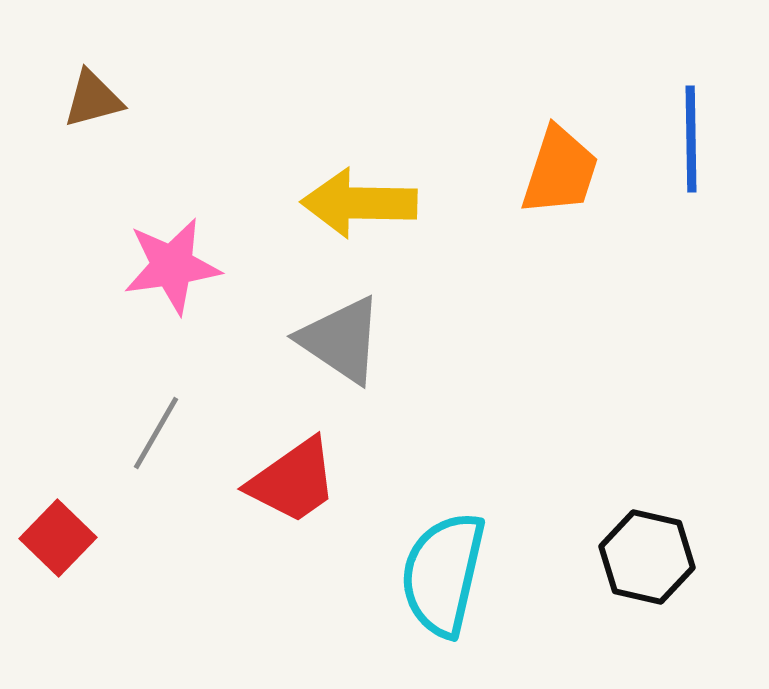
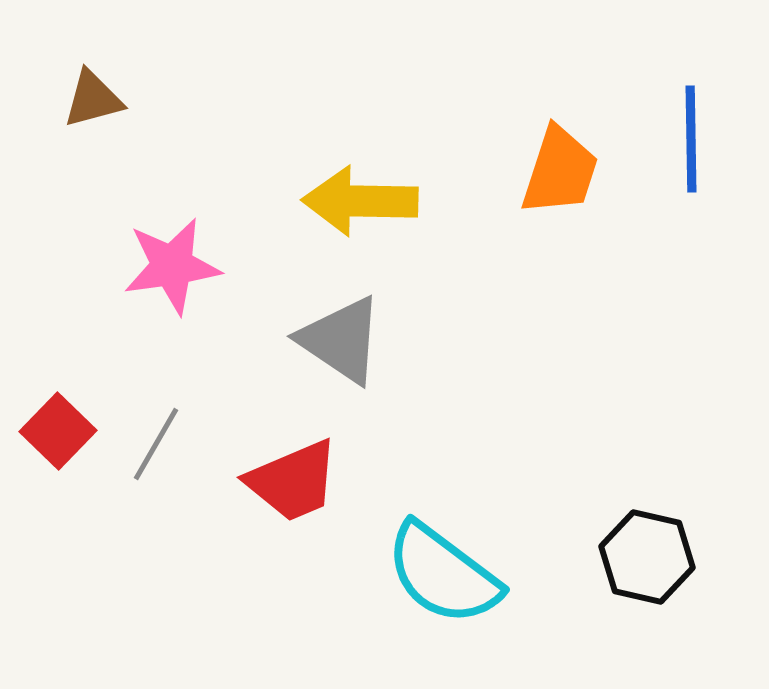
yellow arrow: moved 1 px right, 2 px up
gray line: moved 11 px down
red trapezoid: rotated 12 degrees clockwise
red square: moved 107 px up
cyan semicircle: rotated 66 degrees counterclockwise
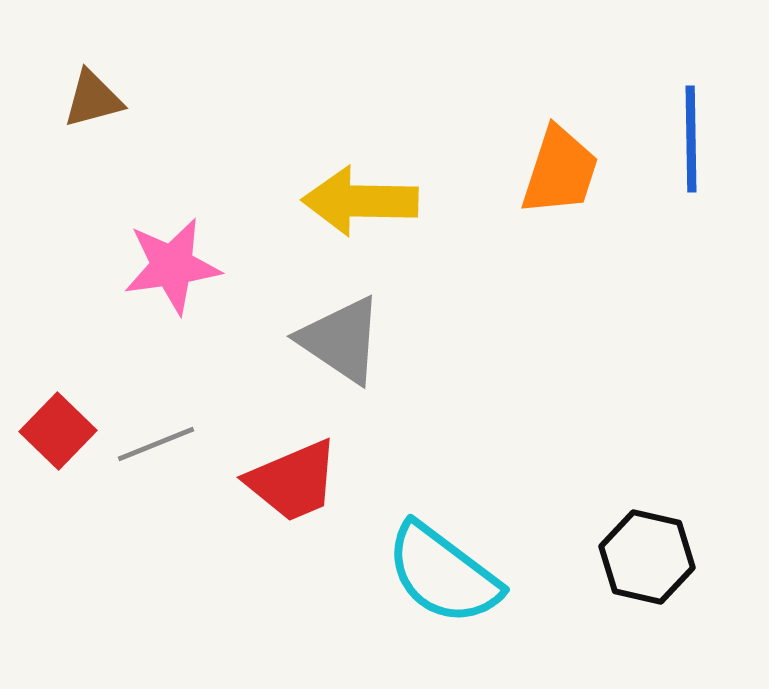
gray line: rotated 38 degrees clockwise
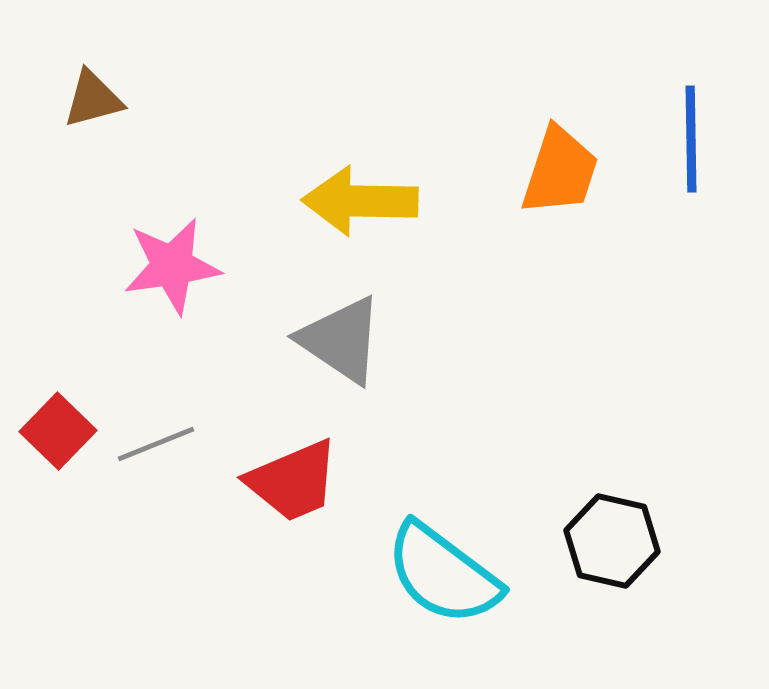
black hexagon: moved 35 px left, 16 px up
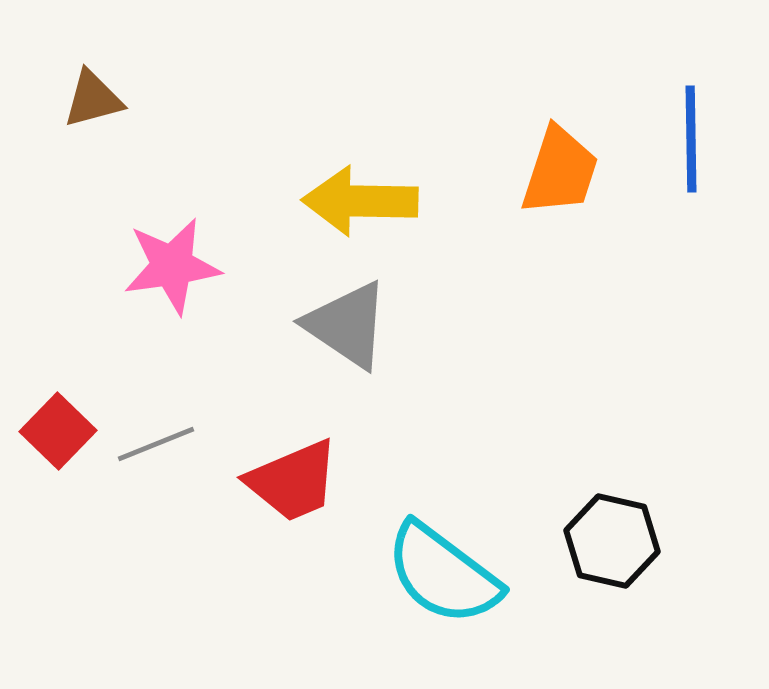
gray triangle: moved 6 px right, 15 px up
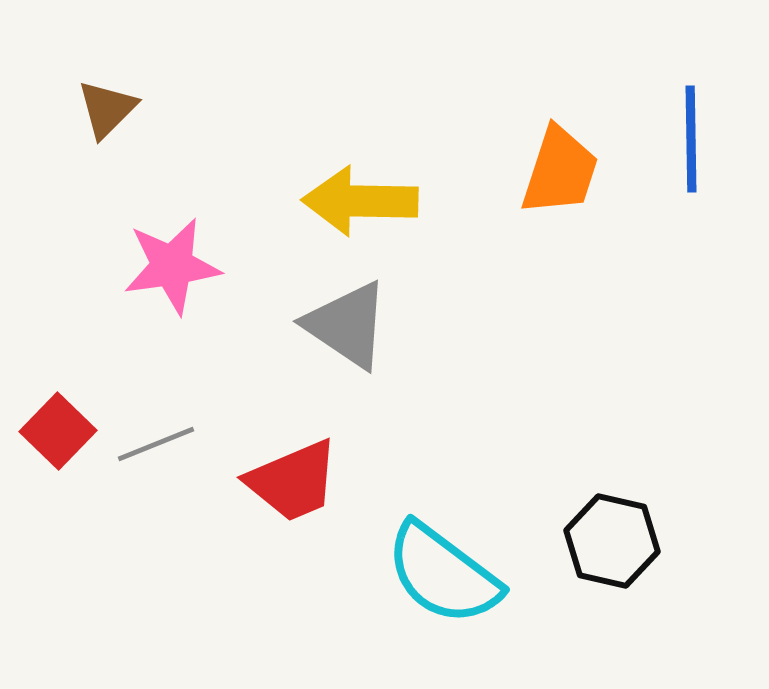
brown triangle: moved 14 px right, 10 px down; rotated 30 degrees counterclockwise
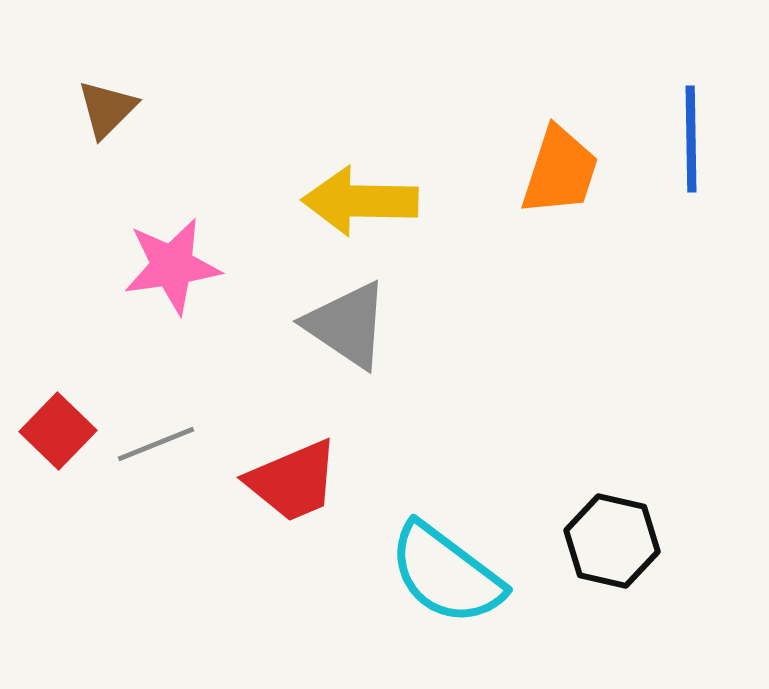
cyan semicircle: moved 3 px right
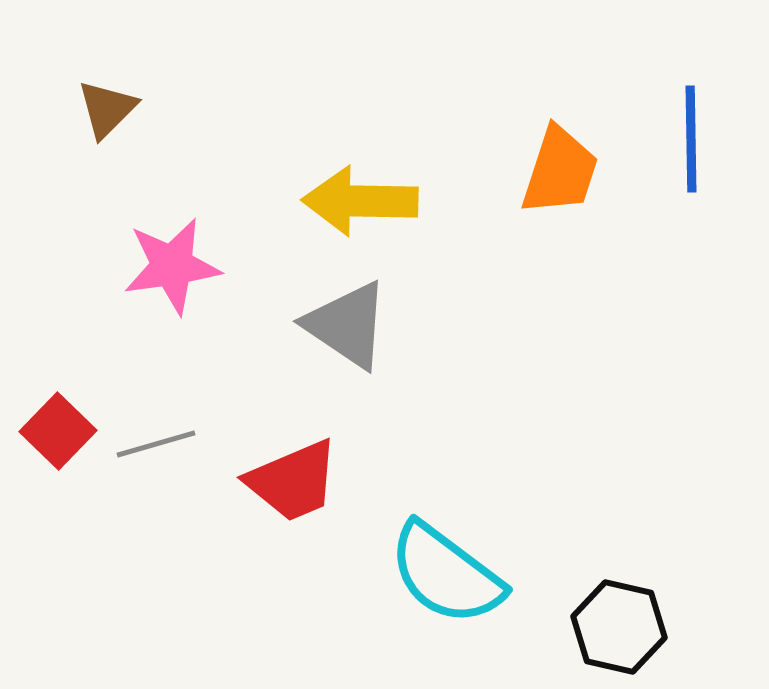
gray line: rotated 6 degrees clockwise
black hexagon: moved 7 px right, 86 px down
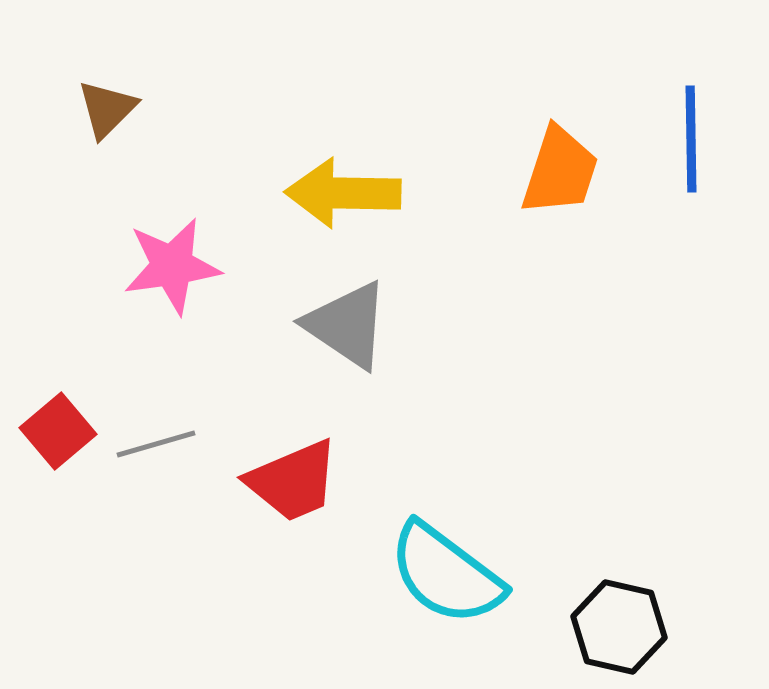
yellow arrow: moved 17 px left, 8 px up
red square: rotated 6 degrees clockwise
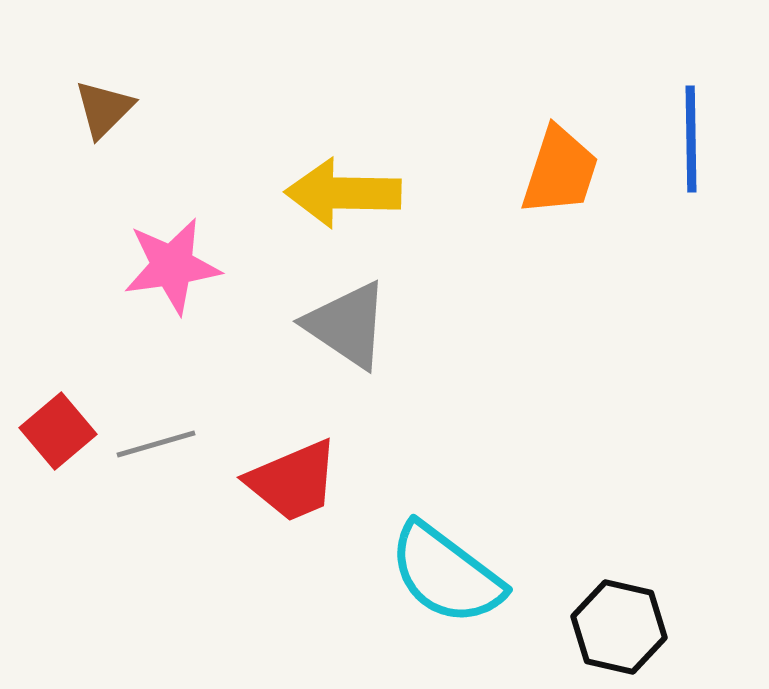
brown triangle: moved 3 px left
